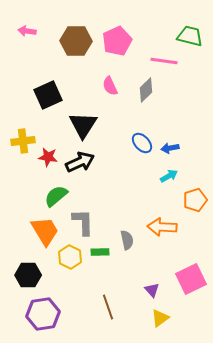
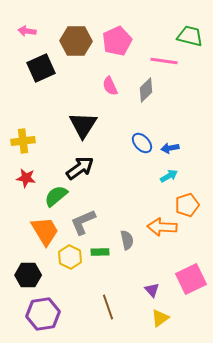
black square: moved 7 px left, 27 px up
red star: moved 22 px left, 21 px down
black arrow: moved 6 px down; rotated 12 degrees counterclockwise
orange pentagon: moved 8 px left, 5 px down
gray L-shape: rotated 112 degrees counterclockwise
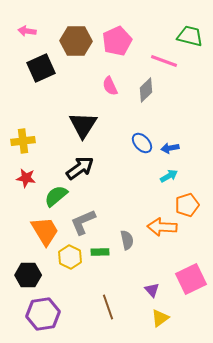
pink line: rotated 12 degrees clockwise
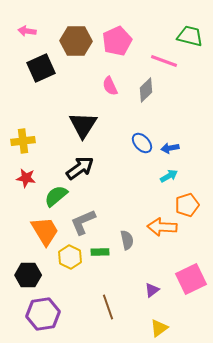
purple triangle: rotated 35 degrees clockwise
yellow triangle: moved 1 px left, 10 px down
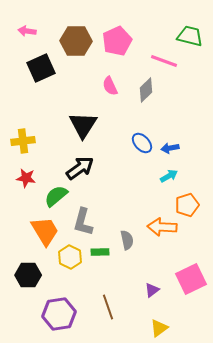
gray L-shape: rotated 52 degrees counterclockwise
purple hexagon: moved 16 px right
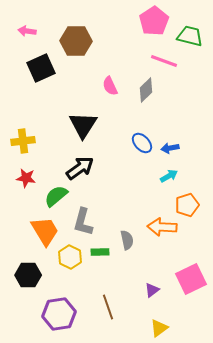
pink pentagon: moved 37 px right, 20 px up; rotated 8 degrees counterclockwise
